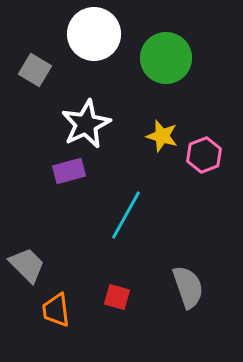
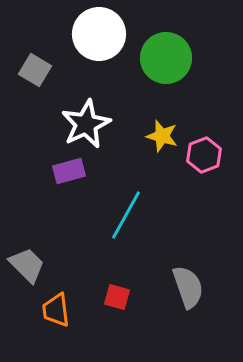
white circle: moved 5 px right
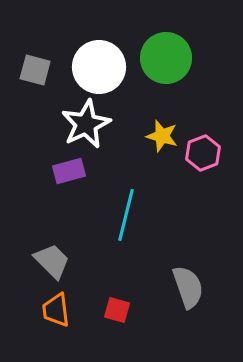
white circle: moved 33 px down
gray square: rotated 16 degrees counterclockwise
pink hexagon: moved 1 px left, 2 px up
cyan line: rotated 15 degrees counterclockwise
gray trapezoid: moved 25 px right, 4 px up
red square: moved 13 px down
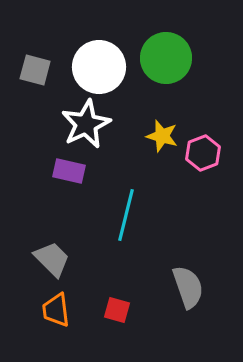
purple rectangle: rotated 28 degrees clockwise
gray trapezoid: moved 2 px up
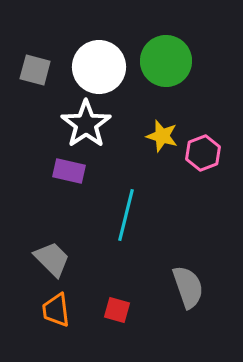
green circle: moved 3 px down
white star: rotated 9 degrees counterclockwise
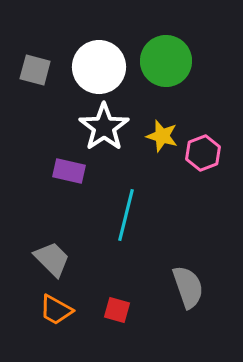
white star: moved 18 px right, 3 px down
orange trapezoid: rotated 54 degrees counterclockwise
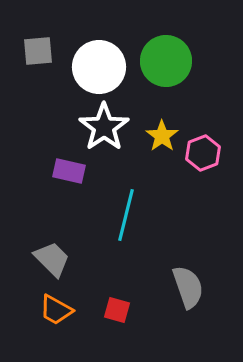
gray square: moved 3 px right, 19 px up; rotated 20 degrees counterclockwise
yellow star: rotated 20 degrees clockwise
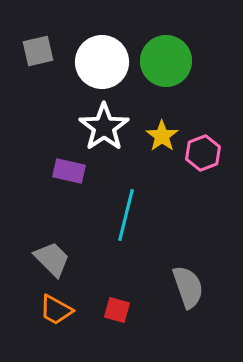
gray square: rotated 8 degrees counterclockwise
white circle: moved 3 px right, 5 px up
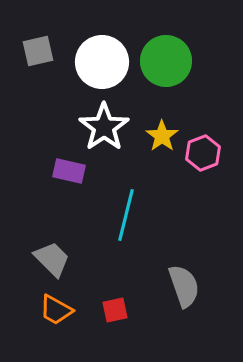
gray semicircle: moved 4 px left, 1 px up
red square: moved 2 px left; rotated 28 degrees counterclockwise
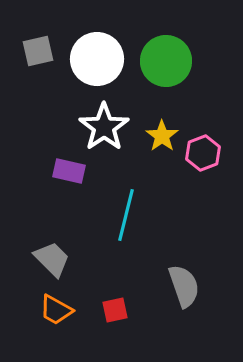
white circle: moved 5 px left, 3 px up
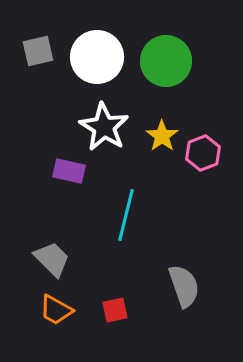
white circle: moved 2 px up
white star: rotated 6 degrees counterclockwise
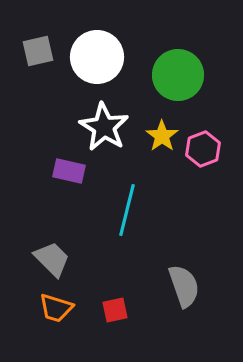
green circle: moved 12 px right, 14 px down
pink hexagon: moved 4 px up
cyan line: moved 1 px right, 5 px up
orange trapezoid: moved 2 px up; rotated 12 degrees counterclockwise
